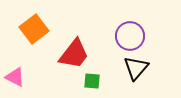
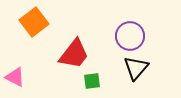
orange square: moved 7 px up
green square: rotated 12 degrees counterclockwise
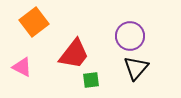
pink triangle: moved 7 px right, 10 px up
green square: moved 1 px left, 1 px up
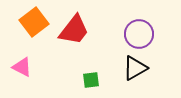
purple circle: moved 9 px right, 2 px up
red trapezoid: moved 24 px up
black triangle: moved 1 px left; rotated 20 degrees clockwise
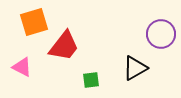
orange square: rotated 20 degrees clockwise
red trapezoid: moved 10 px left, 16 px down
purple circle: moved 22 px right
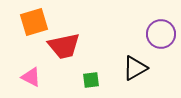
red trapezoid: rotated 40 degrees clockwise
pink triangle: moved 9 px right, 10 px down
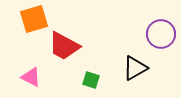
orange square: moved 3 px up
red trapezoid: rotated 40 degrees clockwise
green square: rotated 24 degrees clockwise
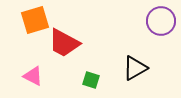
orange square: moved 1 px right, 1 px down
purple circle: moved 13 px up
red trapezoid: moved 3 px up
pink triangle: moved 2 px right, 1 px up
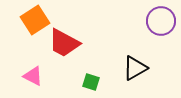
orange square: rotated 16 degrees counterclockwise
green square: moved 2 px down
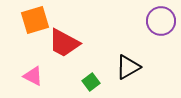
orange square: rotated 16 degrees clockwise
black triangle: moved 7 px left, 1 px up
green square: rotated 36 degrees clockwise
